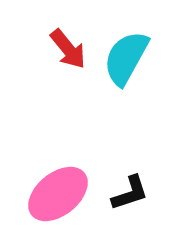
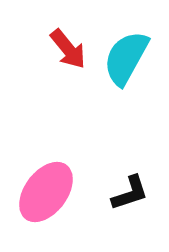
pink ellipse: moved 12 px left, 2 px up; rotated 14 degrees counterclockwise
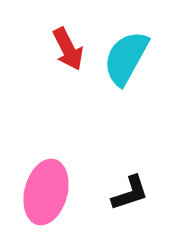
red arrow: rotated 12 degrees clockwise
pink ellipse: rotated 22 degrees counterclockwise
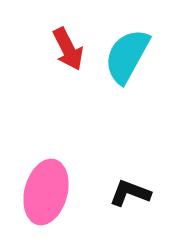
cyan semicircle: moved 1 px right, 2 px up
black L-shape: rotated 141 degrees counterclockwise
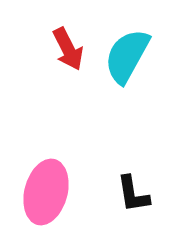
black L-shape: moved 3 px right, 1 px down; rotated 120 degrees counterclockwise
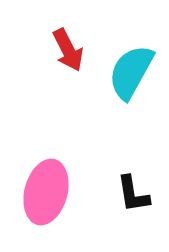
red arrow: moved 1 px down
cyan semicircle: moved 4 px right, 16 px down
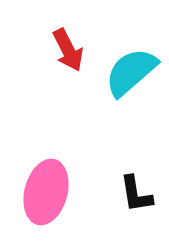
cyan semicircle: rotated 20 degrees clockwise
black L-shape: moved 3 px right
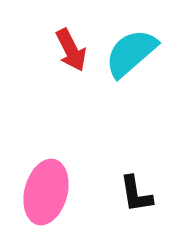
red arrow: moved 3 px right
cyan semicircle: moved 19 px up
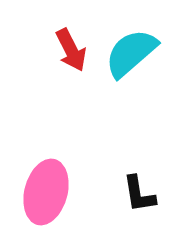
black L-shape: moved 3 px right
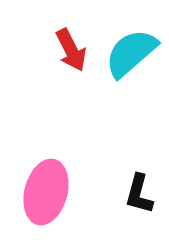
black L-shape: rotated 24 degrees clockwise
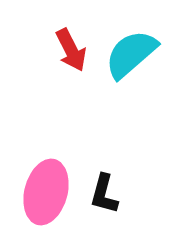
cyan semicircle: moved 1 px down
black L-shape: moved 35 px left
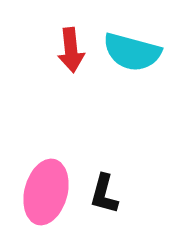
red arrow: rotated 21 degrees clockwise
cyan semicircle: moved 1 px right, 2 px up; rotated 124 degrees counterclockwise
